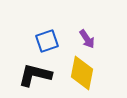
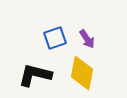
blue square: moved 8 px right, 3 px up
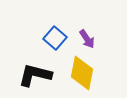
blue square: rotated 30 degrees counterclockwise
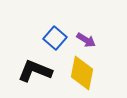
purple arrow: moved 1 px left, 1 px down; rotated 24 degrees counterclockwise
black L-shape: moved 4 px up; rotated 8 degrees clockwise
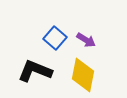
yellow diamond: moved 1 px right, 2 px down
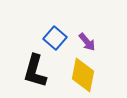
purple arrow: moved 1 px right, 2 px down; rotated 18 degrees clockwise
black L-shape: rotated 96 degrees counterclockwise
